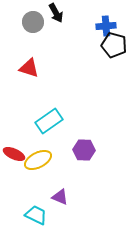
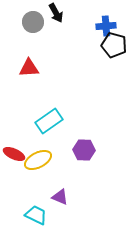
red triangle: rotated 20 degrees counterclockwise
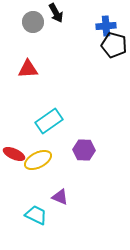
red triangle: moved 1 px left, 1 px down
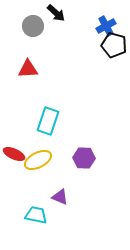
black arrow: rotated 18 degrees counterclockwise
gray circle: moved 4 px down
blue cross: rotated 24 degrees counterclockwise
cyan rectangle: moved 1 px left; rotated 36 degrees counterclockwise
purple hexagon: moved 8 px down
cyan trapezoid: rotated 15 degrees counterclockwise
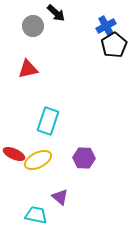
black pentagon: rotated 25 degrees clockwise
red triangle: rotated 10 degrees counterclockwise
purple triangle: rotated 18 degrees clockwise
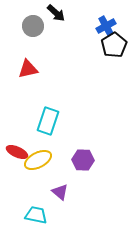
red ellipse: moved 3 px right, 2 px up
purple hexagon: moved 1 px left, 2 px down
purple triangle: moved 5 px up
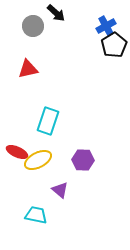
purple triangle: moved 2 px up
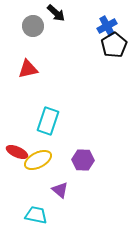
blue cross: moved 1 px right
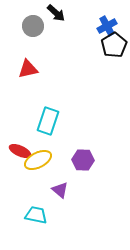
red ellipse: moved 3 px right, 1 px up
